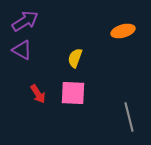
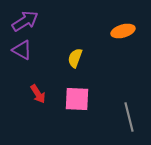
pink square: moved 4 px right, 6 px down
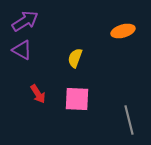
gray line: moved 3 px down
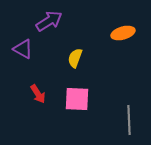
purple arrow: moved 24 px right
orange ellipse: moved 2 px down
purple triangle: moved 1 px right, 1 px up
gray line: rotated 12 degrees clockwise
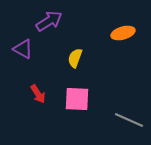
gray line: rotated 64 degrees counterclockwise
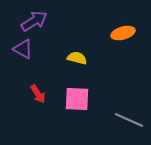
purple arrow: moved 15 px left
yellow semicircle: moved 2 px right; rotated 84 degrees clockwise
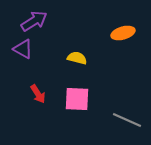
gray line: moved 2 px left
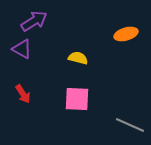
orange ellipse: moved 3 px right, 1 px down
purple triangle: moved 1 px left
yellow semicircle: moved 1 px right
red arrow: moved 15 px left
gray line: moved 3 px right, 5 px down
